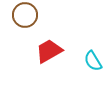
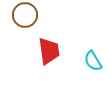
red trapezoid: rotated 112 degrees clockwise
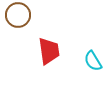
brown circle: moved 7 px left
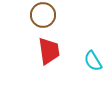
brown circle: moved 25 px right
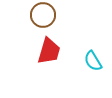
red trapezoid: rotated 24 degrees clockwise
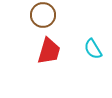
cyan semicircle: moved 12 px up
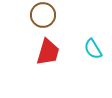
red trapezoid: moved 1 px left, 1 px down
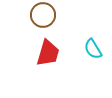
red trapezoid: moved 1 px down
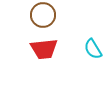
red trapezoid: moved 4 px left, 4 px up; rotated 68 degrees clockwise
